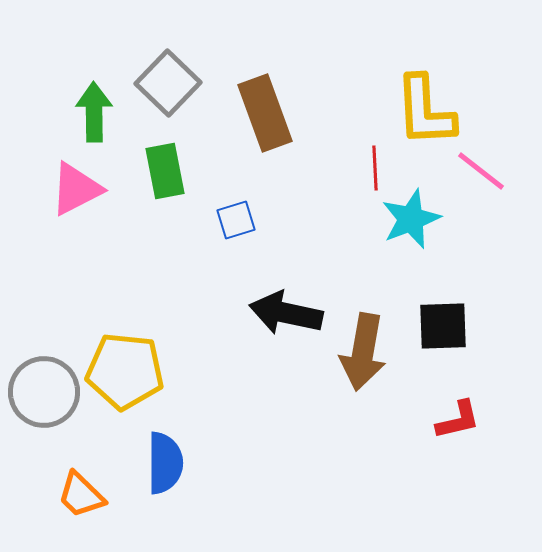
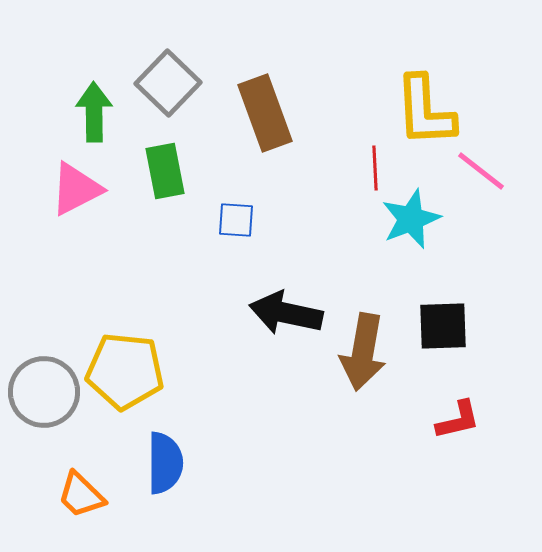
blue square: rotated 21 degrees clockwise
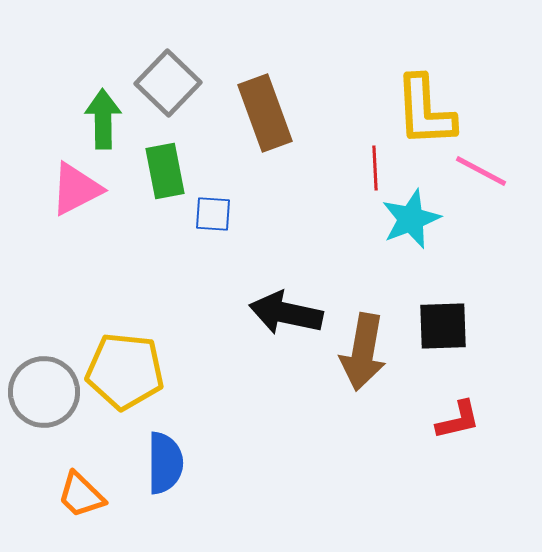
green arrow: moved 9 px right, 7 px down
pink line: rotated 10 degrees counterclockwise
blue square: moved 23 px left, 6 px up
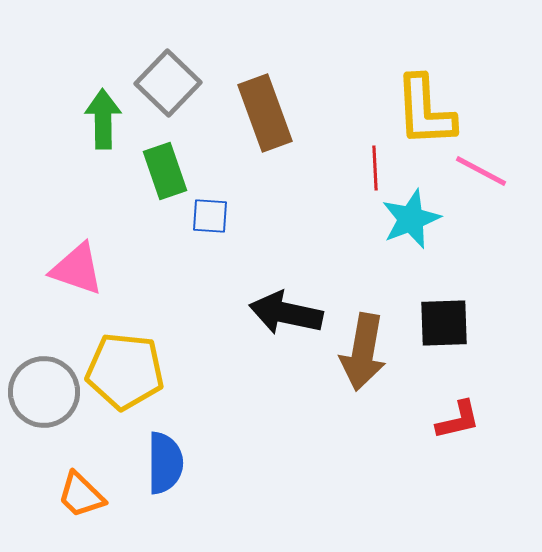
green rectangle: rotated 8 degrees counterclockwise
pink triangle: moved 1 px right, 80 px down; rotated 46 degrees clockwise
blue square: moved 3 px left, 2 px down
black square: moved 1 px right, 3 px up
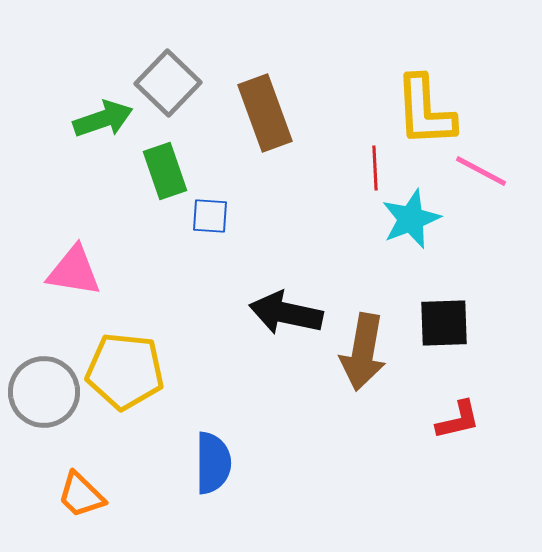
green arrow: rotated 72 degrees clockwise
pink triangle: moved 3 px left, 2 px down; rotated 10 degrees counterclockwise
blue semicircle: moved 48 px right
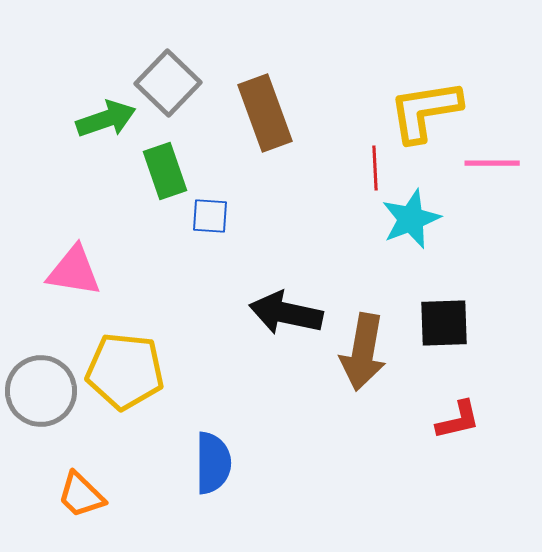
yellow L-shape: rotated 84 degrees clockwise
green arrow: moved 3 px right
pink line: moved 11 px right, 8 px up; rotated 28 degrees counterclockwise
gray circle: moved 3 px left, 1 px up
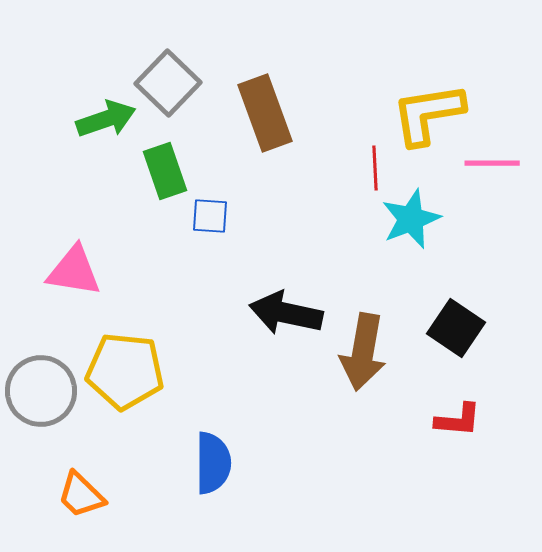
yellow L-shape: moved 3 px right, 3 px down
black square: moved 12 px right, 5 px down; rotated 36 degrees clockwise
red L-shape: rotated 18 degrees clockwise
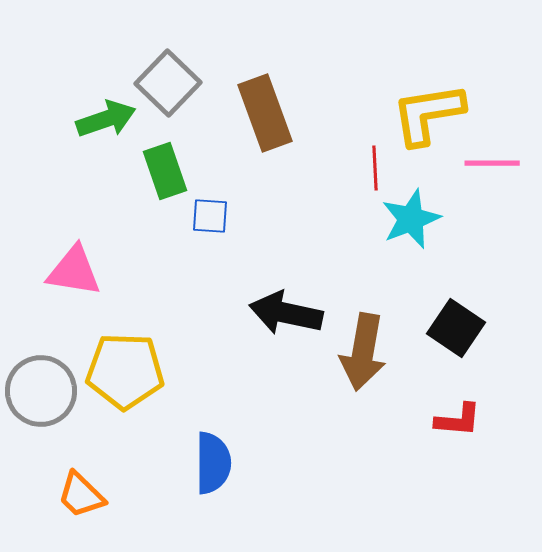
yellow pentagon: rotated 4 degrees counterclockwise
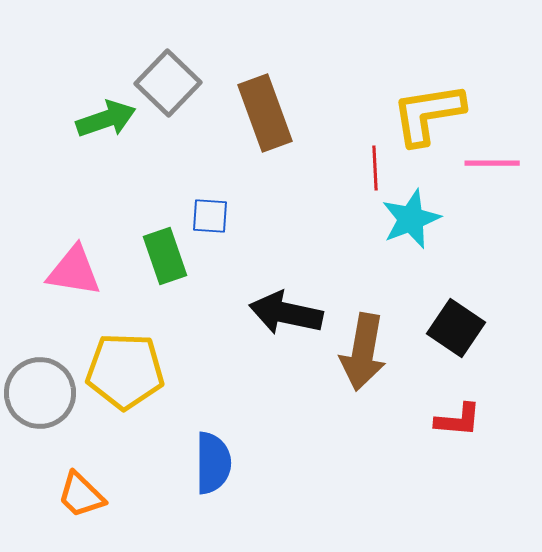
green rectangle: moved 85 px down
gray circle: moved 1 px left, 2 px down
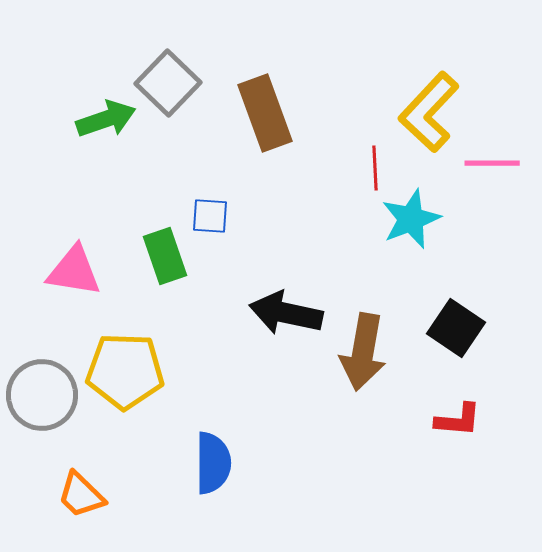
yellow L-shape: moved 1 px right, 2 px up; rotated 38 degrees counterclockwise
gray circle: moved 2 px right, 2 px down
